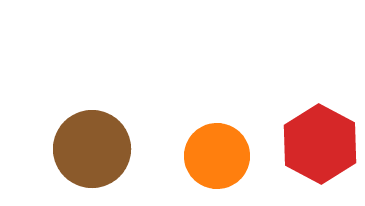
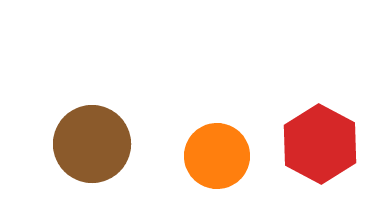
brown circle: moved 5 px up
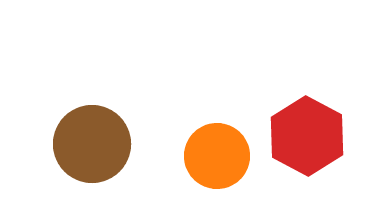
red hexagon: moved 13 px left, 8 px up
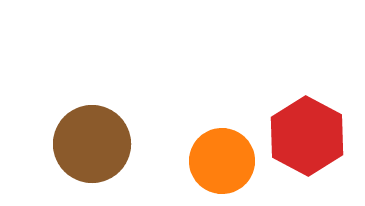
orange circle: moved 5 px right, 5 px down
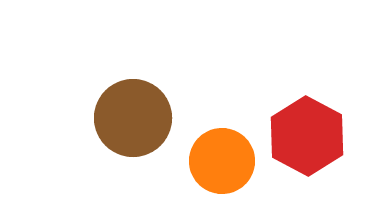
brown circle: moved 41 px right, 26 px up
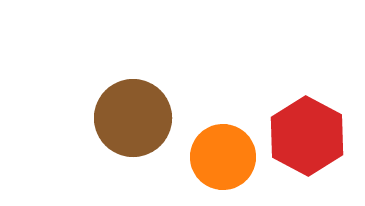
orange circle: moved 1 px right, 4 px up
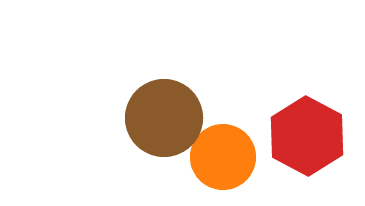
brown circle: moved 31 px right
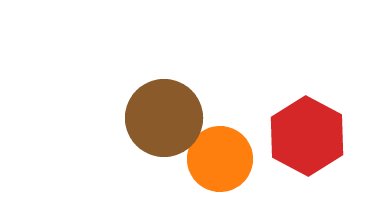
orange circle: moved 3 px left, 2 px down
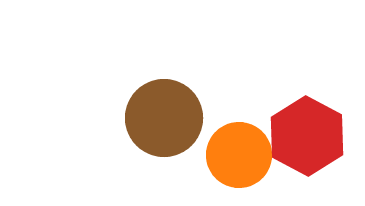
orange circle: moved 19 px right, 4 px up
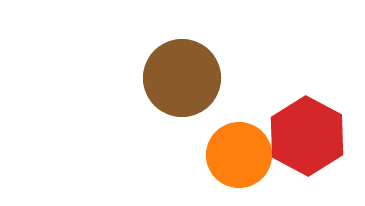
brown circle: moved 18 px right, 40 px up
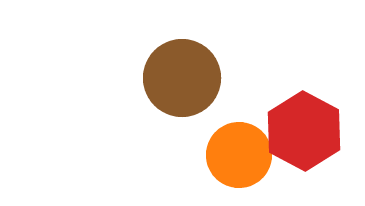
red hexagon: moved 3 px left, 5 px up
